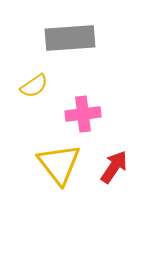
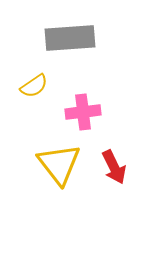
pink cross: moved 2 px up
red arrow: rotated 120 degrees clockwise
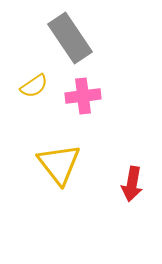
gray rectangle: rotated 60 degrees clockwise
pink cross: moved 16 px up
red arrow: moved 18 px right, 17 px down; rotated 36 degrees clockwise
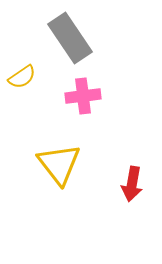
yellow semicircle: moved 12 px left, 9 px up
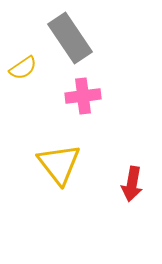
yellow semicircle: moved 1 px right, 9 px up
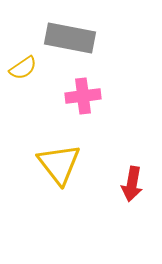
gray rectangle: rotated 45 degrees counterclockwise
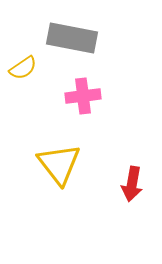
gray rectangle: moved 2 px right
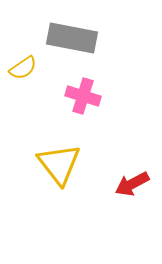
pink cross: rotated 24 degrees clockwise
red arrow: rotated 52 degrees clockwise
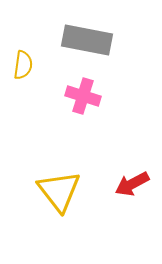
gray rectangle: moved 15 px right, 2 px down
yellow semicircle: moved 3 px up; rotated 48 degrees counterclockwise
yellow triangle: moved 27 px down
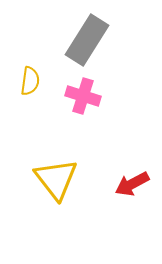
gray rectangle: rotated 69 degrees counterclockwise
yellow semicircle: moved 7 px right, 16 px down
yellow triangle: moved 3 px left, 12 px up
